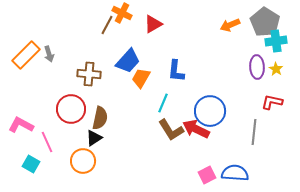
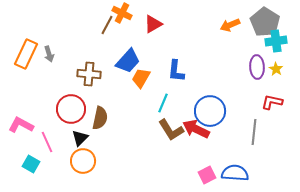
orange rectangle: moved 1 px up; rotated 20 degrees counterclockwise
black triangle: moved 14 px left; rotated 12 degrees counterclockwise
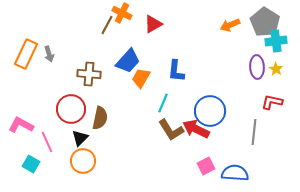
pink square: moved 1 px left, 9 px up
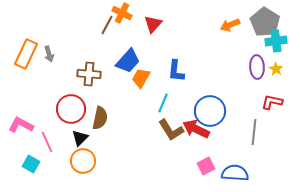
red triangle: rotated 18 degrees counterclockwise
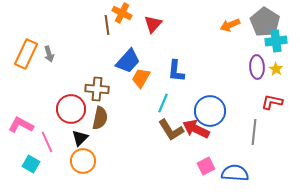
brown line: rotated 36 degrees counterclockwise
brown cross: moved 8 px right, 15 px down
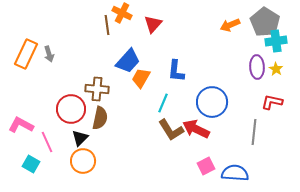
blue circle: moved 2 px right, 9 px up
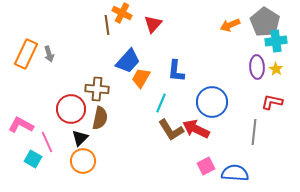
cyan line: moved 2 px left
cyan square: moved 2 px right, 5 px up
